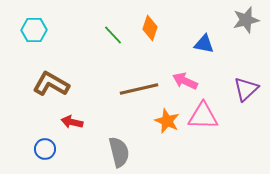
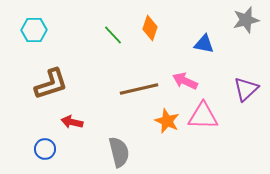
brown L-shape: rotated 132 degrees clockwise
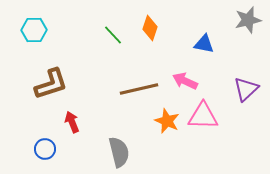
gray star: moved 2 px right
red arrow: rotated 55 degrees clockwise
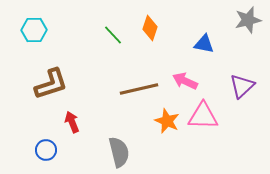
purple triangle: moved 4 px left, 3 px up
blue circle: moved 1 px right, 1 px down
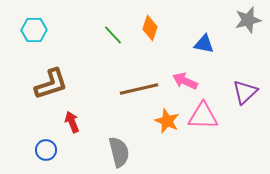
purple triangle: moved 3 px right, 6 px down
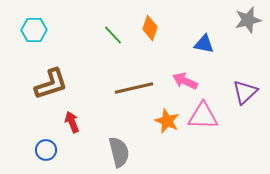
brown line: moved 5 px left, 1 px up
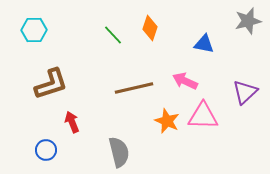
gray star: moved 1 px down
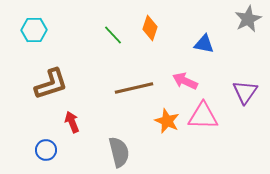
gray star: moved 2 px up; rotated 12 degrees counterclockwise
purple triangle: rotated 12 degrees counterclockwise
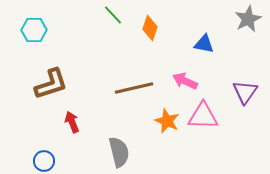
green line: moved 20 px up
blue circle: moved 2 px left, 11 px down
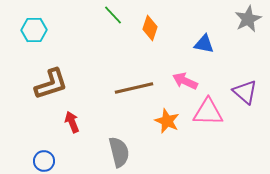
purple triangle: rotated 24 degrees counterclockwise
pink triangle: moved 5 px right, 4 px up
